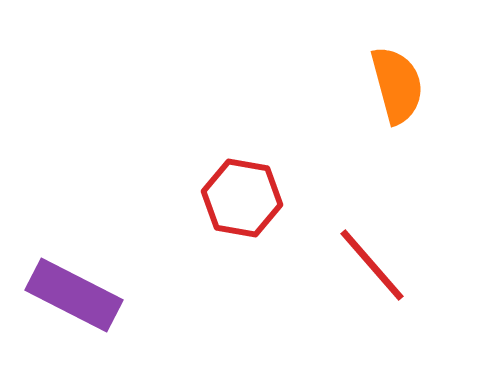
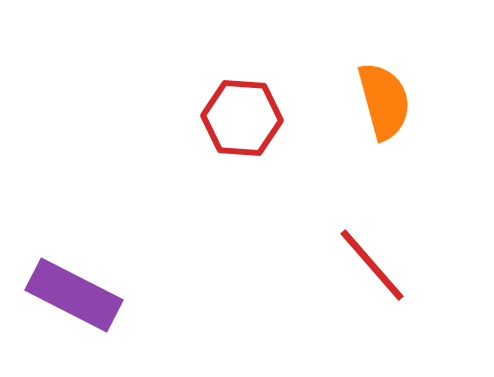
orange semicircle: moved 13 px left, 16 px down
red hexagon: moved 80 px up; rotated 6 degrees counterclockwise
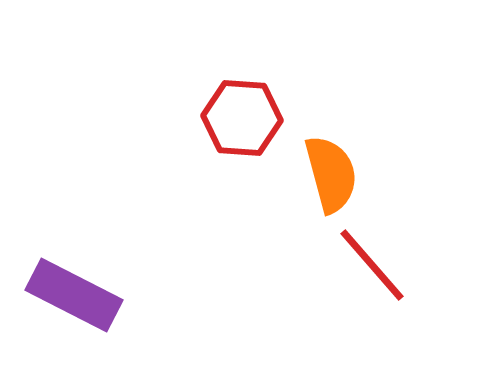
orange semicircle: moved 53 px left, 73 px down
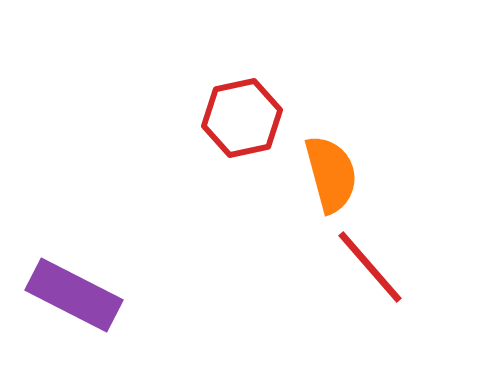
red hexagon: rotated 16 degrees counterclockwise
red line: moved 2 px left, 2 px down
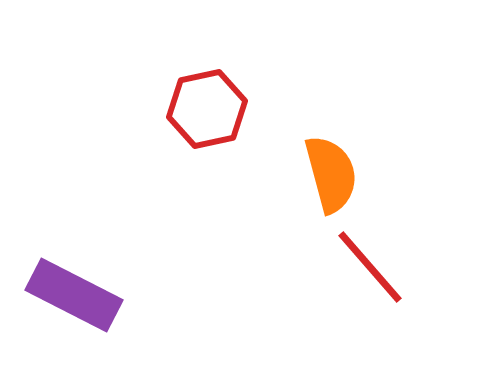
red hexagon: moved 35 px left, 9 px up
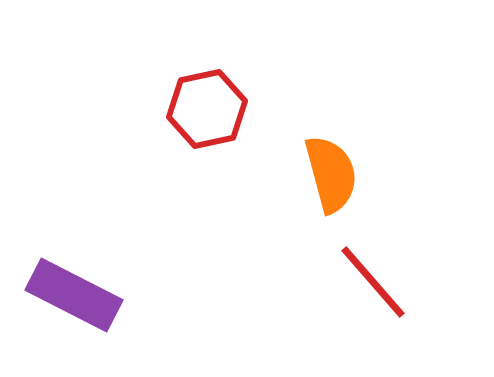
red line: moved 3 px right, 15 px down
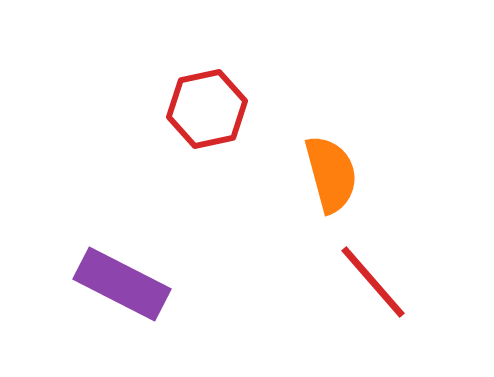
purple rectangle: moved 48 px right, 11 px up
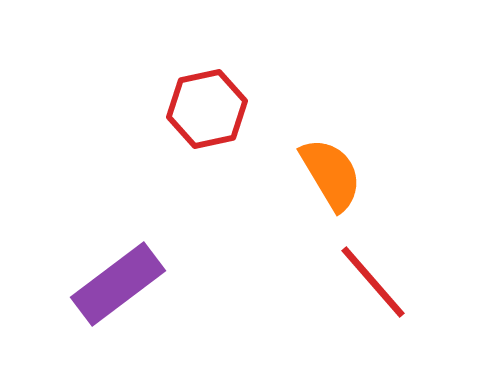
orange semicircle: rotated 16 degrees counterclockwise
purple rectangle: moved 4 px left; rotated 64 degrees counterclockwise
